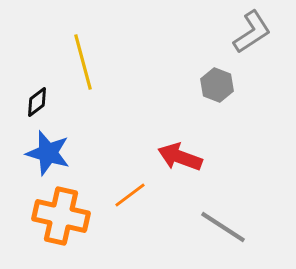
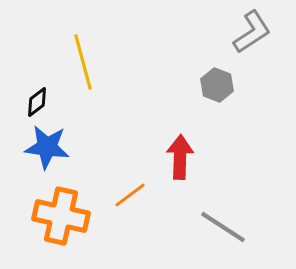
blue star: moved 1 px left, 6 px up; rotated 9 degrees counterclockwise
red arrow: rotated 72 degrees clockwise
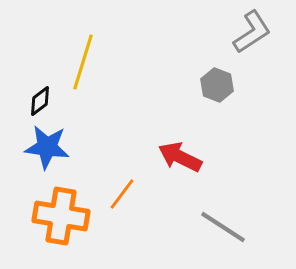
yellow line: rotated 32 degrees clockwise
black diamond: moved 3 px right, 1 px up
red arrow: rotated 66 degrees counterclockwise
orange line: moved 8 px left, 1 px up; rotated 16 degrees counterclockwise
orange cross: rotated 4 degrees counterclockwise
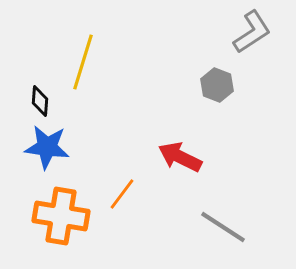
black diamond: rotated 48 degrees counterclockwise
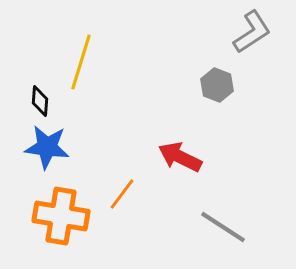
yellow line: moved 2 px left
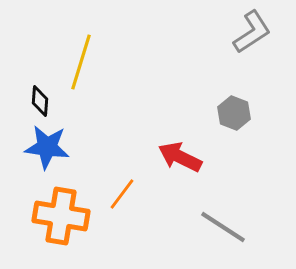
gray hexagon: moved 17 px right, 28 px down
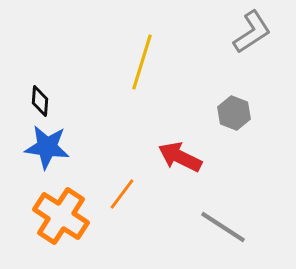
yellow line: moved 61 px right
orange cross: rotated 24 degrees clockwise
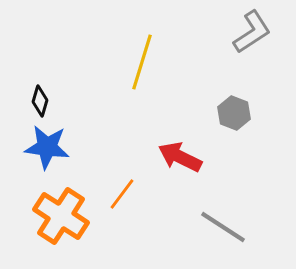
black diamond: rotated 12 degrees clockwise
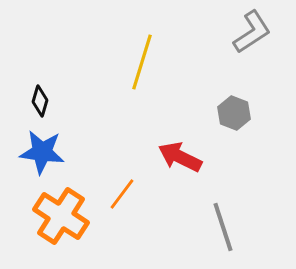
blue star: moved 5 px left, 5 px down
gray line: rotated 39 degrees clockwise
